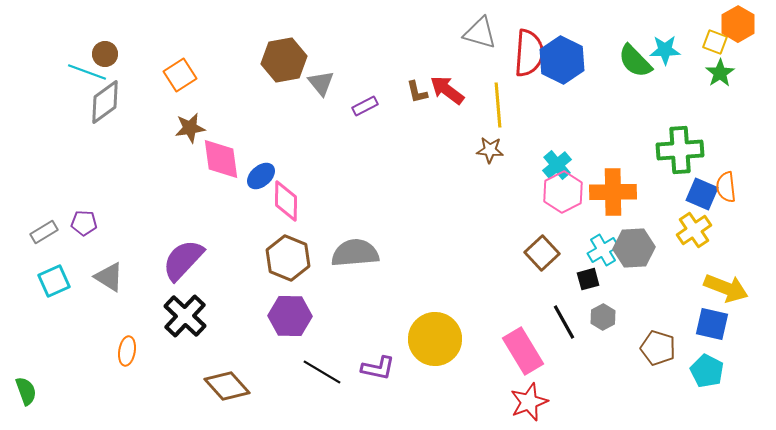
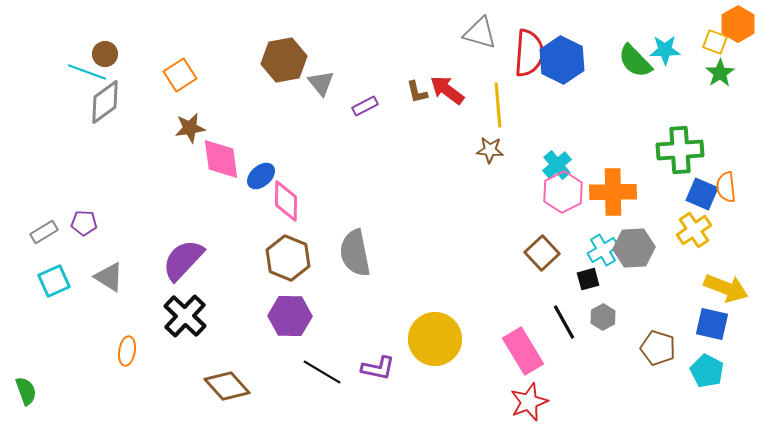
gray semicircle at (355, 253): rotated 96 degrees counterclockwise
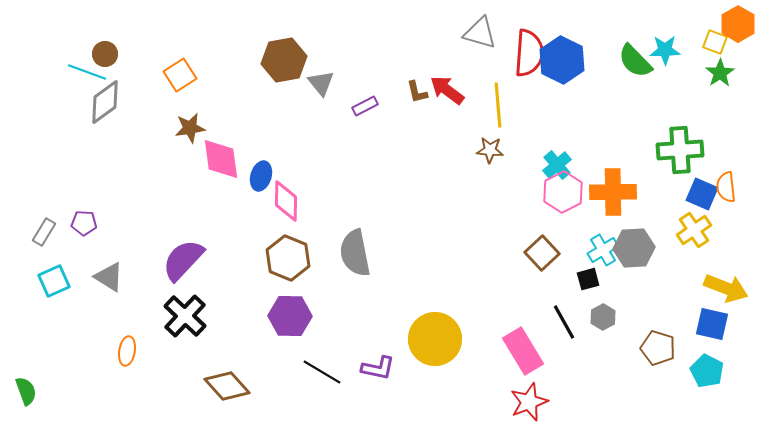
blue ellipse at (261, 176): rotated 32 degrees counterclockwise
gray rectangle at (44, 232): rotated 28 degrees counterclockwise
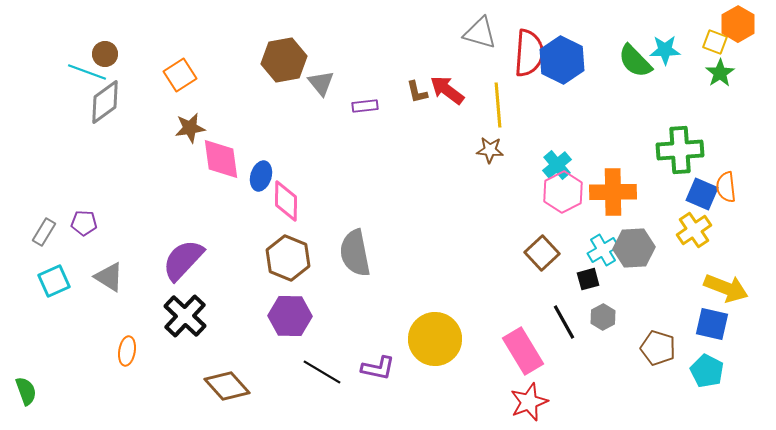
purple rectangle at (365, 106): rotated 20 degrees clockwise
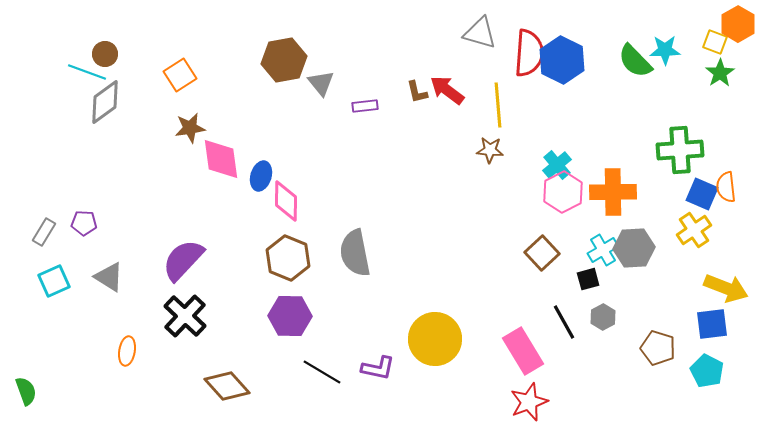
blue square at (712, 324): rotated 20 degrees counterclockwise
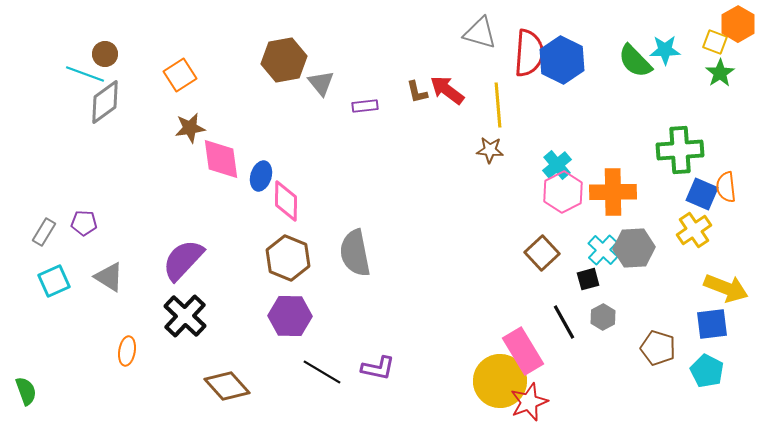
cyan line at (87, 72): moved 2 px left, 2 px down
cyan cross at (603, 250): rotated 16 degrees counterclockwise
yellow circle at (435, 339): moved 65 px right, 42 px down
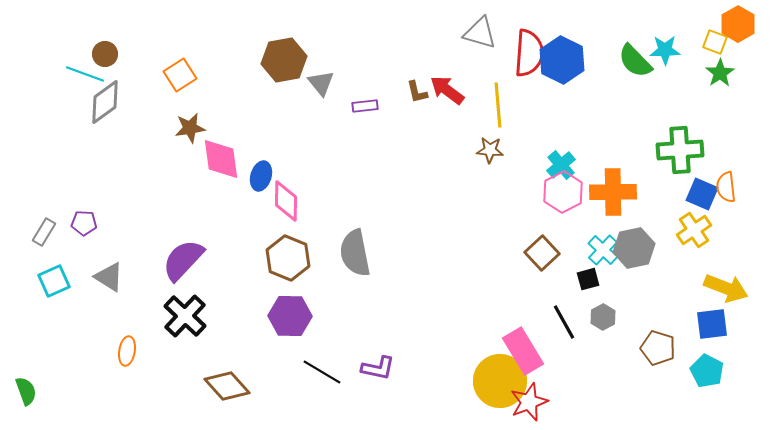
cyan cross at (557, 165): moved 4 px right
gray hexagon at (634, 248): rotated 9 degrees counterclockwise
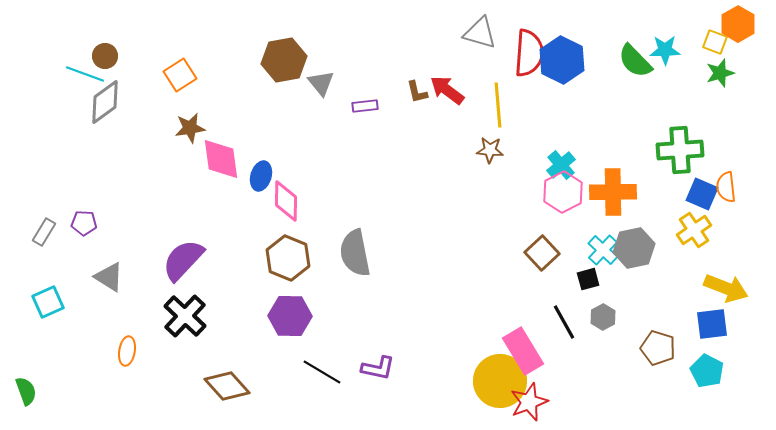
brown circle at (105, 54): moved 2 px down
green star at (720, 73): rotated 16 degrees clockwise
cyan square at (54, 281): moved 6 px left, 21 px down
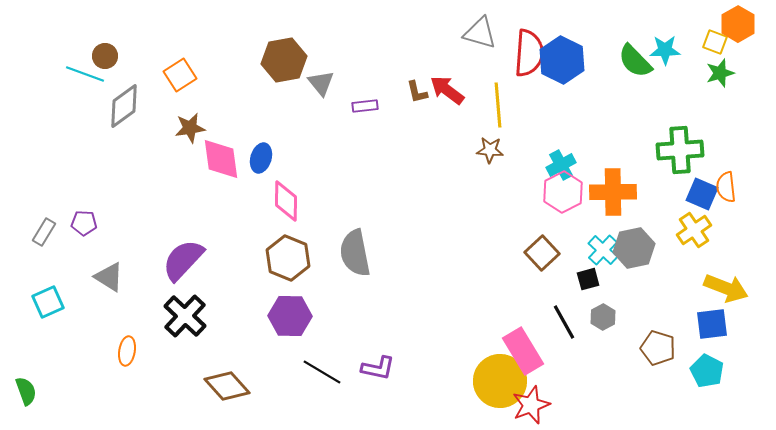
gray diamond at (105, 102): moved 19 px right, 4 px down
cyan cross at (561, 165): rotated 12 degrees clockwise
blue ellipse at (261, 176): moved 18 px up
red star at (529, 402): moved 2 px right, 3 px down
